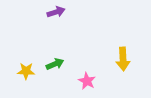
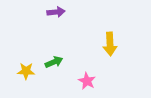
purple arrow: rotated 12 degrees clockwise
yellow arrow: moved 13 px left, 15 px up
green arrow: moved 1 px left, 2 px up
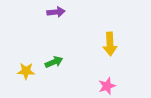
pink star: moved 20 px right, 5 px down; rotated 24 degrees clockwise
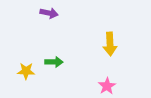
purple arrow: moved 7 px left, 1 px down; rotated 18 degrees clockwise
green arrow: rotated 24 degrees clockwise
pink star: rotated 12 degrees counterclockwise
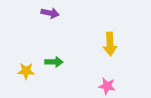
purple arrow: moved 1 px right
pink star: rotated 30 degrees counterclockwise
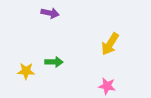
yellow arrow: rotated 35 degrees clockwise
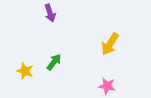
purple arrow: rotated 60 degrees clockwise
green arrow: rotated 54 degrees counterclockwise
yellow star: moved 1 px left; rotated 18 degrees clockwise
